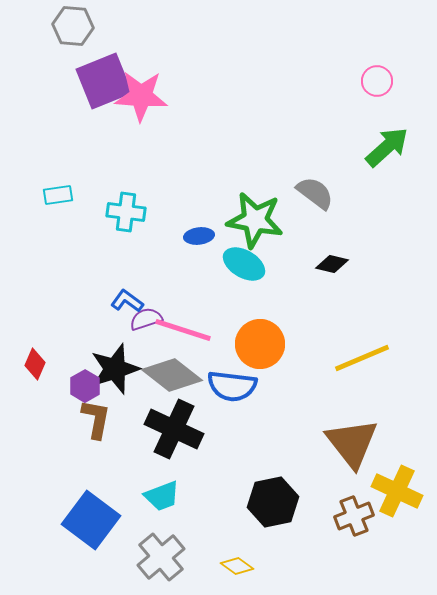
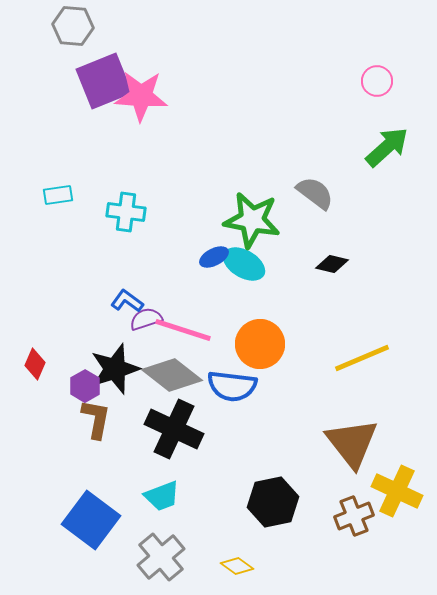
green star: moved 3 px left
blue ellipse: moved 15 px right, 21 px down; rotated 20 degrees counterclockwise
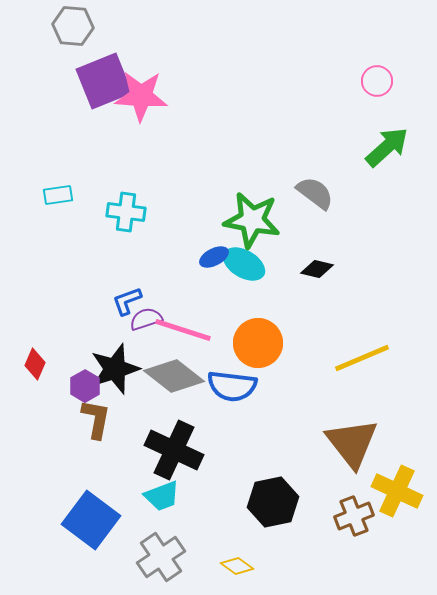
black diamond: moved 15 px left, 5 px down
blue L-shape: rotated 56 degrees counterclockwise
orange circle: moved 2 px left, 1 px up
gray diamond: moved 2 px right, 1 px down
black cross: moved 21 px down
gray cross: rotated 6 degrees clockwise
